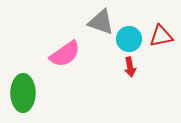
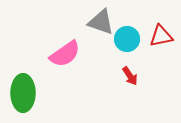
cyan circle: moved 2 px left
red arrow: moved 9 px down; rotated 24 degrees counterclockwise
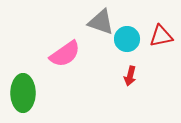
red arrow: rotated 48 degrees clockwise
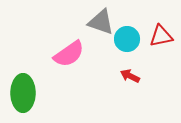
pink semicircle: moved 4 px right
red arrow: rotated 102 degrees clockwise
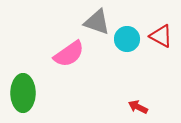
gray triangle: moved 4 px left
red triangle: rotated 40 degrees clockwise
red arrow: moved 8 px right, 31 px down
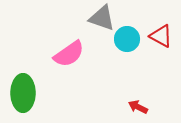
gray triangle: moved 5 px right, 4 px up
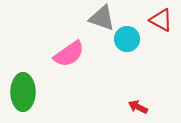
red triangle: moved 16 px up
green ellipse: moved 1 px up
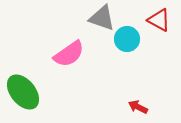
red triangle: moved 2 px left
green ellipse: rotated 39 degrees counterclockwise
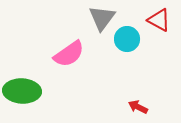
gray triangle: rotated 48 degrees clockwise
green ellipse: moved 1 px left, 1 px up; rotated 48 degrees counterclockwise
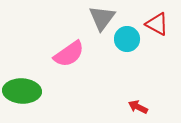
red triangle: moved 2 px left, 4 px down
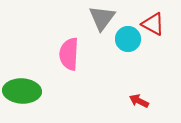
red triangle: moved 4 px left
cyan circle: moved 1 px right
pink semicircle: rotated 128 degrees clockwise
red arrow: moved 1 px right, 6 px up
